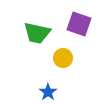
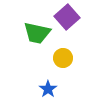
purple square: moved 12 px left, 7 px up; rotated 30 degrees clockwise
blue star: moved 3 px up
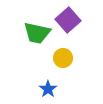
purple square: moved 1 px right, 3 px down
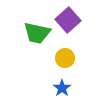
yellow circle: moved 2 px right
blue star: moved 14 px right, 1 px up
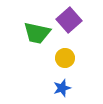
purple square: moved 1 px right
blue star: rotated 18 degrees clockwise
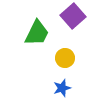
purple square: moved 4 px right, 4 px up
green trapezoid: rotated 76 degrees counterclockwise
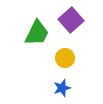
purple square: moved 2 px left, 4 px down
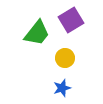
purple square: rotated 10 degrees clockwise
green trapezoid: rotated 12 degrees clockwise
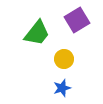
purple square: moved 6 px right
yellow circle: moved 1 px left, 1 px down
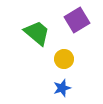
green trapezoid: rotated 88 degrees counterclockwise
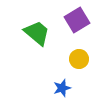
yellow circle: moved 15 px right
